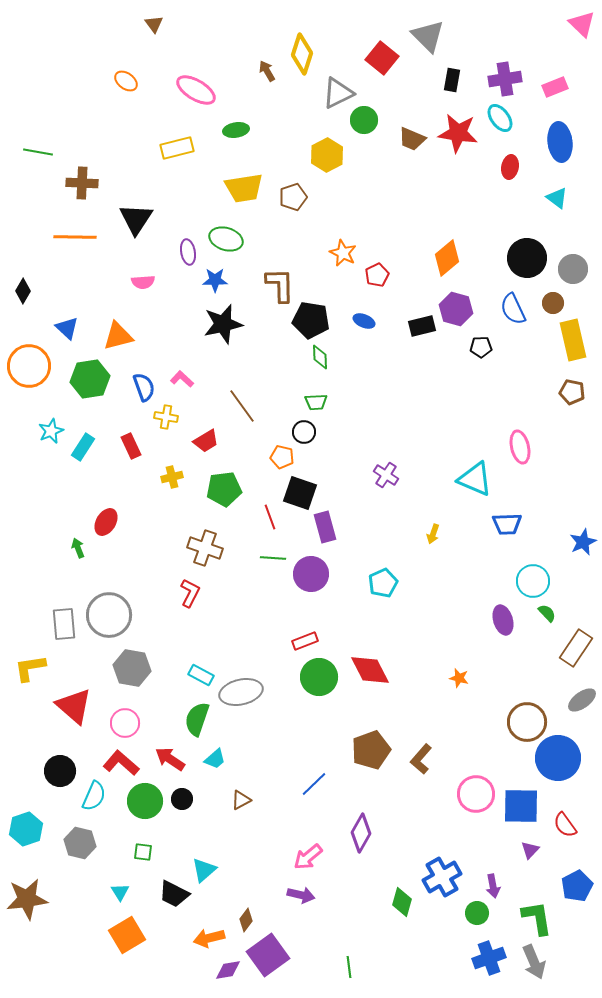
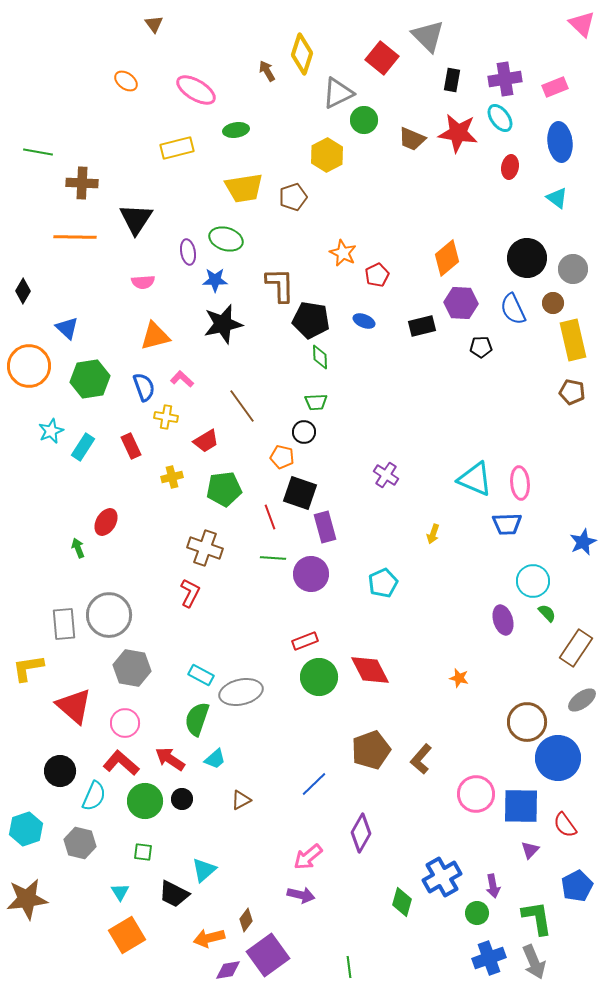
purple hexagon at (456, 309): moved 5 px right, 6 px up; rotated 12 degrees counterclockwise
orange triangle at (118, 336): moved 37 px right
pink ellipse at (520, 447): moved 36 px down; rotated 8 degrees clockwise
yellow L-shape at (30, 668): moved 2 px left
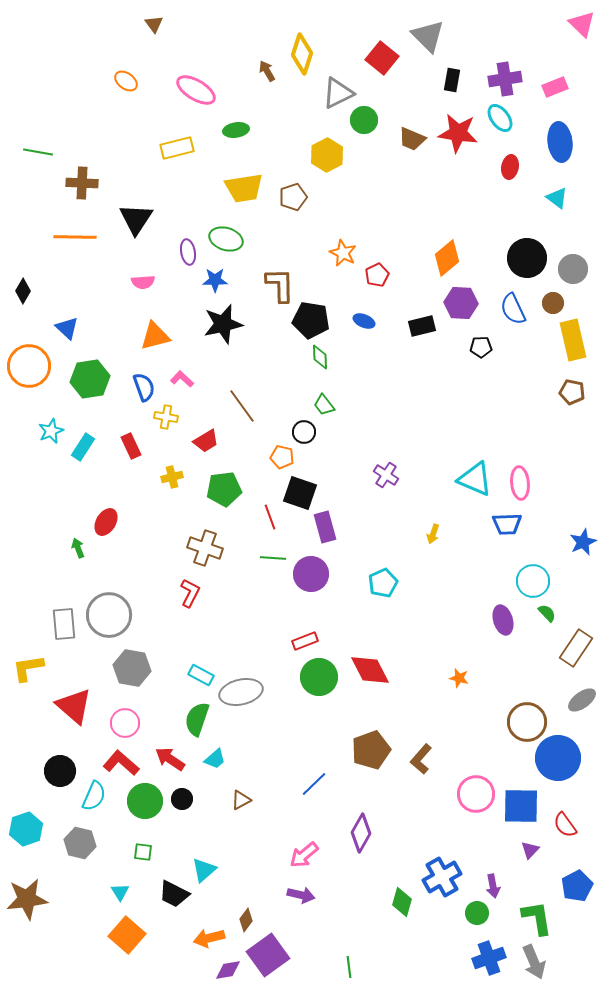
green trapezoid at (316, 402): moved 8 px right, 3 px down; rotated 55 degrees clockwise
pink arrow at (308, 857): moved 4 px left, 2 px up
orange square at (127, 935): rotated 18 degrees counterclockwise
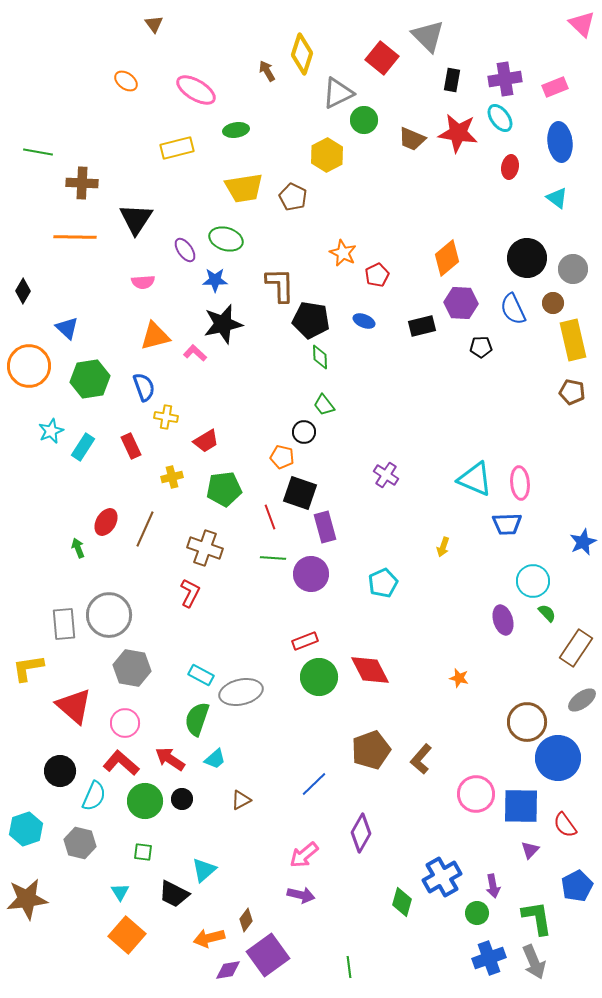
brown pentagon at (293, 197): rotated 28 degrees counterclockwise
purple ellipse at (188, 252): moved 3 px left, 2 px up; rotated 25 degrees counterclockwise
pink L-shape at (182, 379): moved 13 px right, 26 px up
brown line at (242, 406): moved 97 px left, 123 px down; rotated 60 degrees clockwise
yellow arrow at (433, 534): moved 10 px right, 13 px down
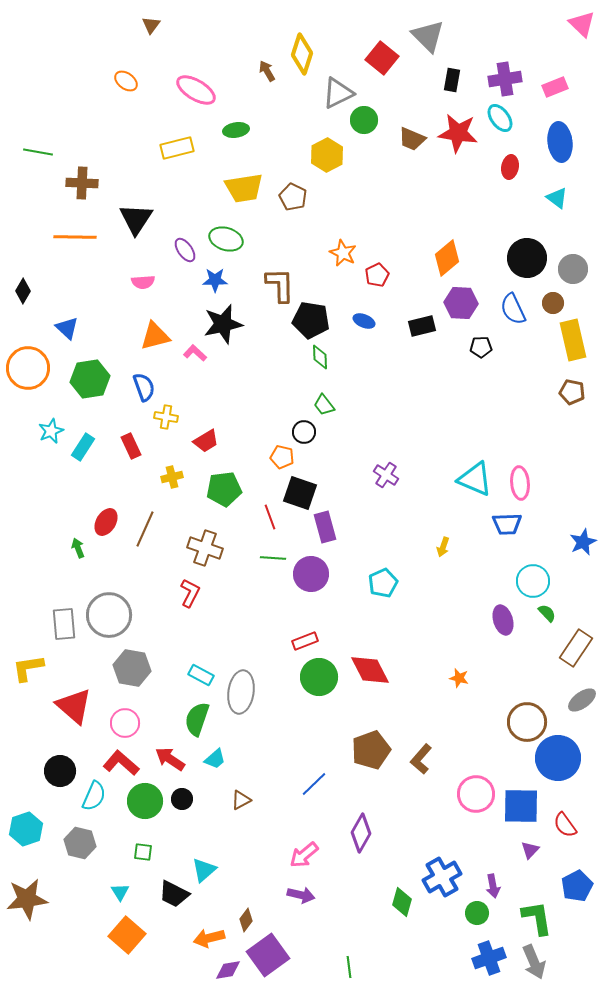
brown triangle at (154, 24): moved 3 px left, 1 px down; rotated 12 degrees clockwise
orange circle at (29, 366): moved 1 px left, 2 px down
gray ellipse at (241, 692): rotated 69 degrees counterclockwise
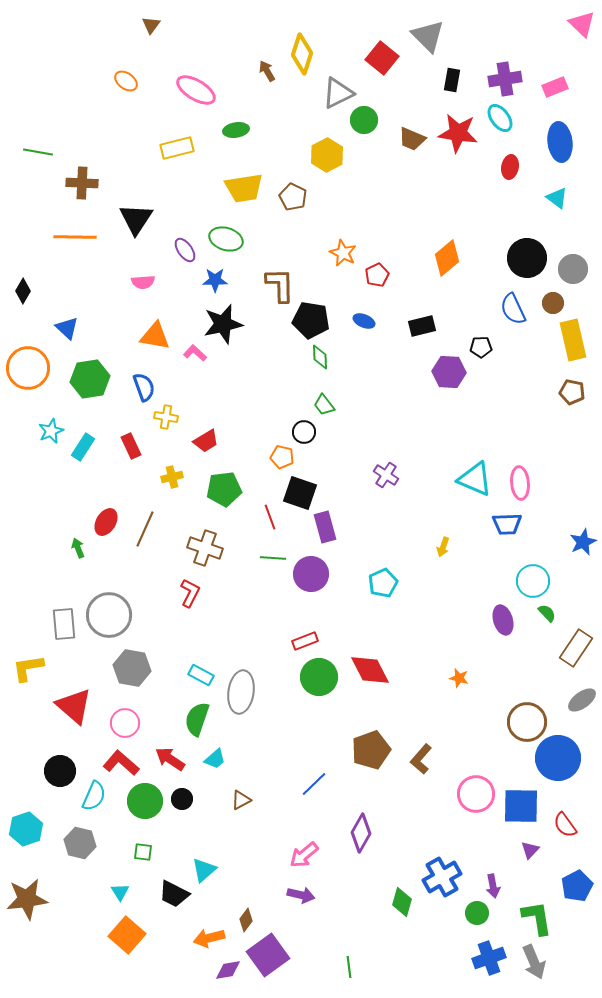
purple hexagon at (461, 303): moved 12 px left, 69 px down
orange triangle at (155, 336): rotated 24 degrees clockwise
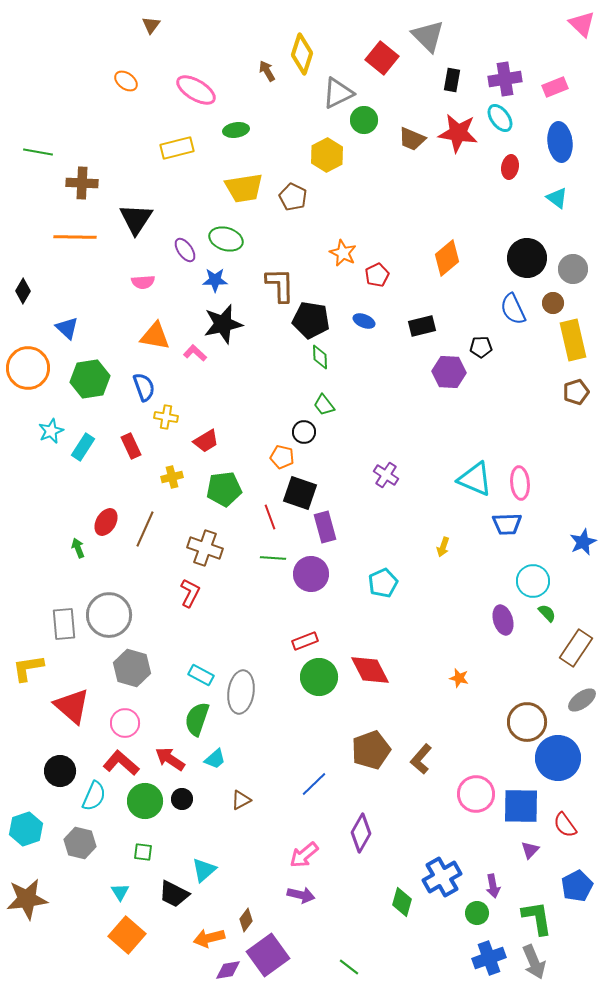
brown pentagon at (572, 392): moved 4 px right; rotated 30 degrees counterclockwise
gray hexagon at (132, 668): rotated 6 degrees clockwise
red triangle at (74, 706): moved 2 px left
green line at (349, 967): rotated 45 degrees counterclockwise
